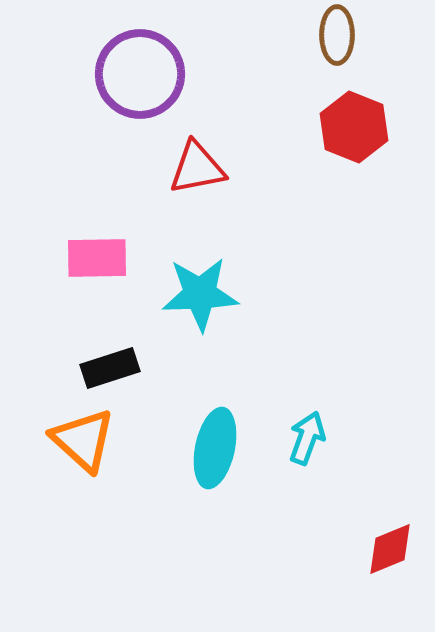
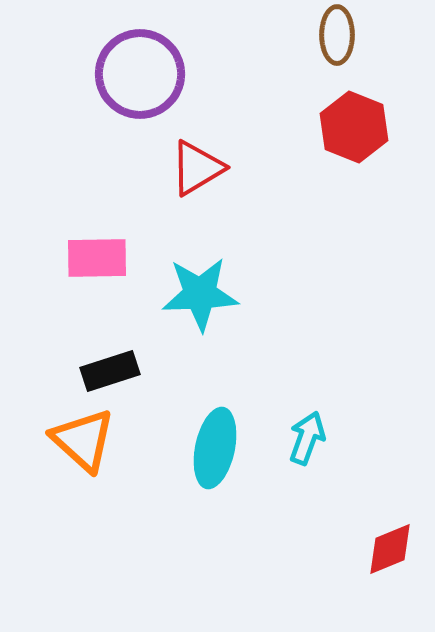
red triangle: rotated 20 degrees counterclockwise
black rectangle: moved 3 px down
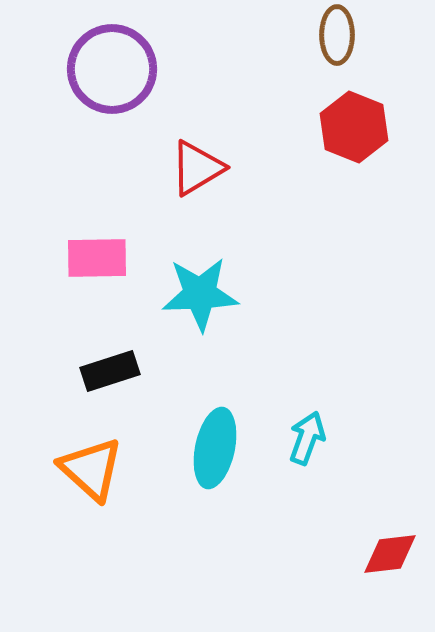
purple circle: moved 28 px left, 5 px up
orange triangle: moved 8 px right, 29 px down
red diamond: moved 5 px down; rotated 16 degrees clockwise
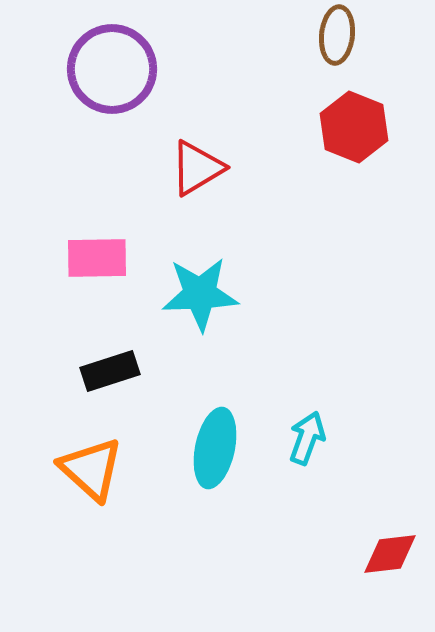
brown ellipse: rotated 6 degrees clockwise
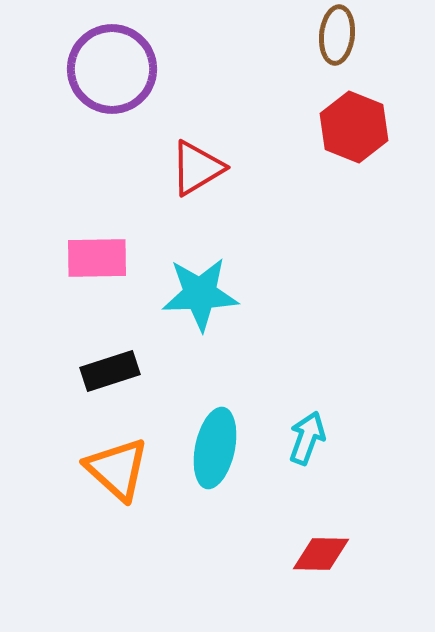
orange triangle: moved 26 px right
red diamond: moved 69 px left; rotated 8 degrees clockwise
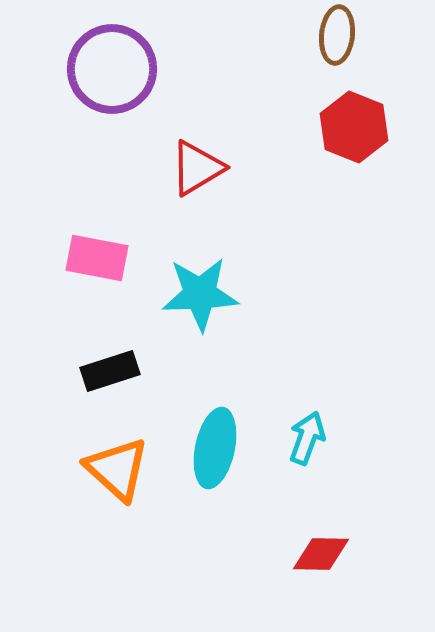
pink rectangle: rotated 12 degrees clockwise
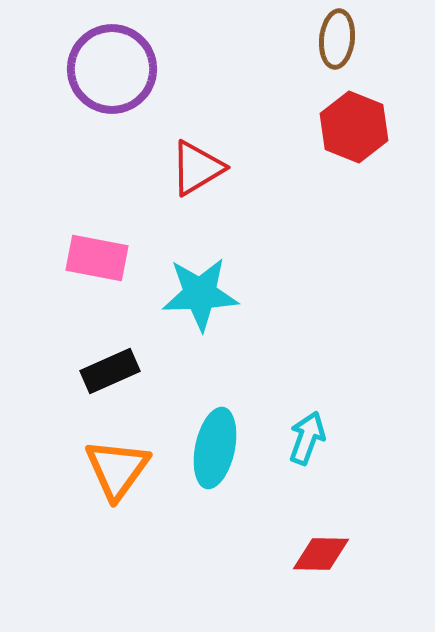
brown ellipse: moved 4 px down
black rectangle: rotated 6 degrees counterclockwise
orange triangle: rotated 24 degrees clockwise
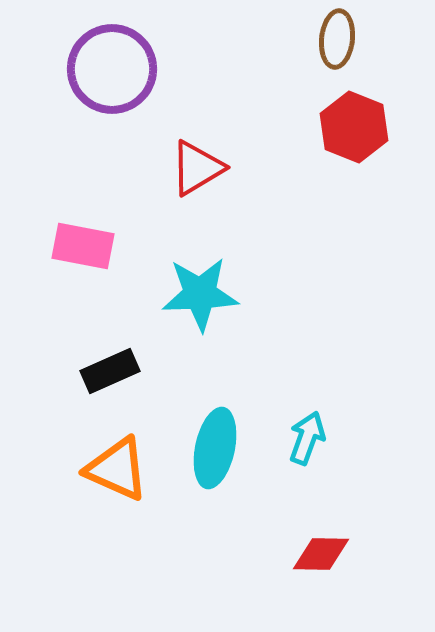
pink rectangle: moved 14 px left, 12 px up
orange triangle: rotated 42 degrees counterclockwise
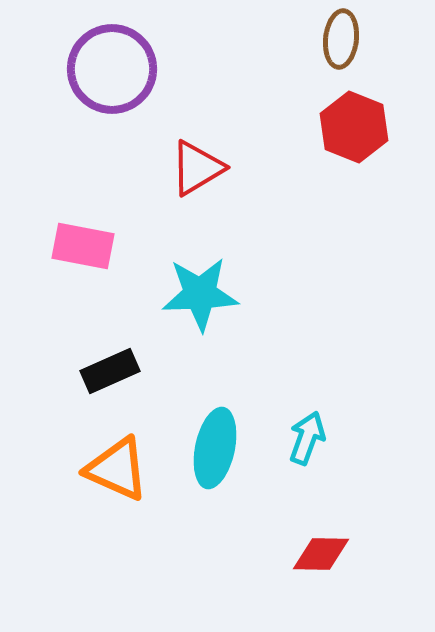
brown ellipse: moved 4 px right
